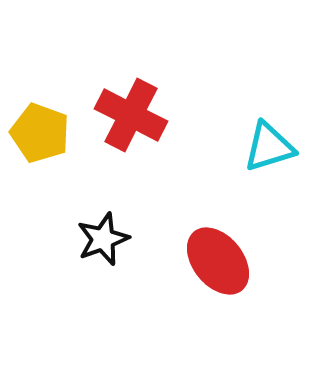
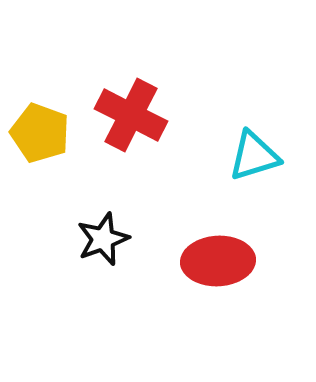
cyan triangle: moved 15 px left, 9 px down
red ellipse: rotated 54 degrees counterclockwise
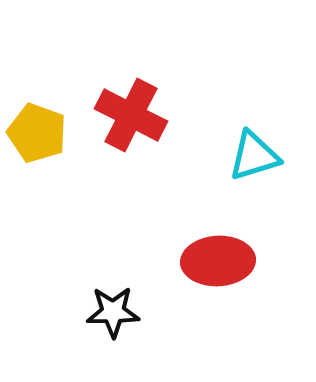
yellow pentagon: moved 3 px left
black star: moved 10 px right, 73 px down; rotated 20 degrees clockwise
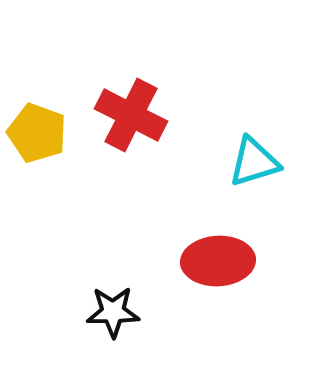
cyan triangle: moved 6 px down
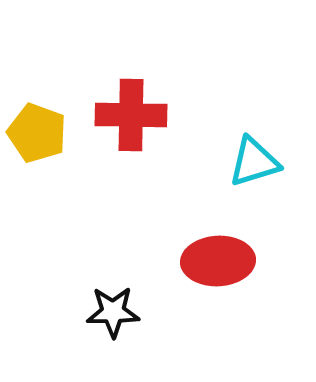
red cross: rotated 26 degrees counterclockwise
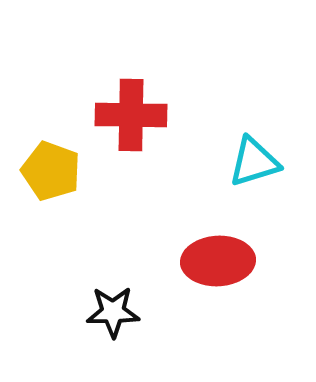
yellow pentagon: moved 14 px right, 38 px down
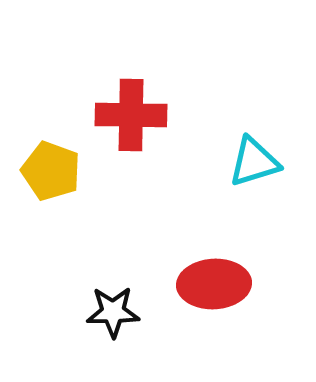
red ellipse: moved 4 px left, 23 px down
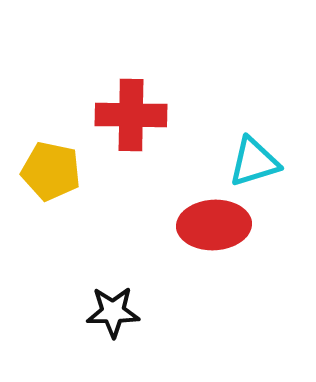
yellow pentagon: rotated 8 degrees counterclockwise
red ellipse: moved 59 px up
